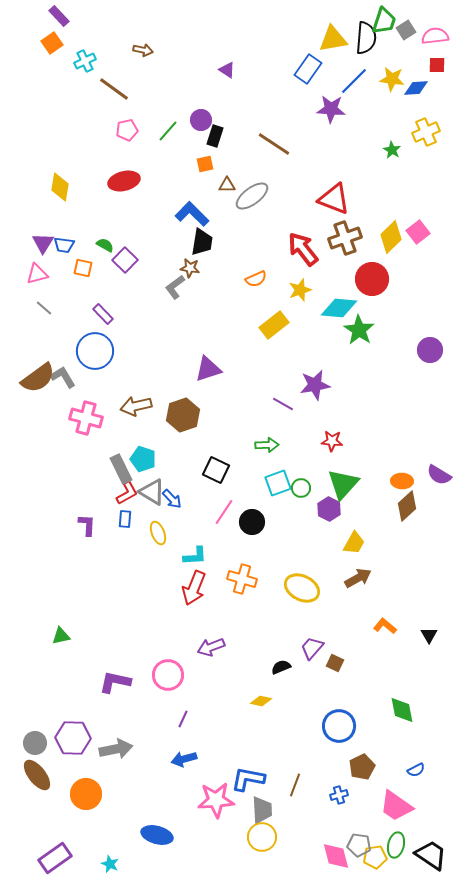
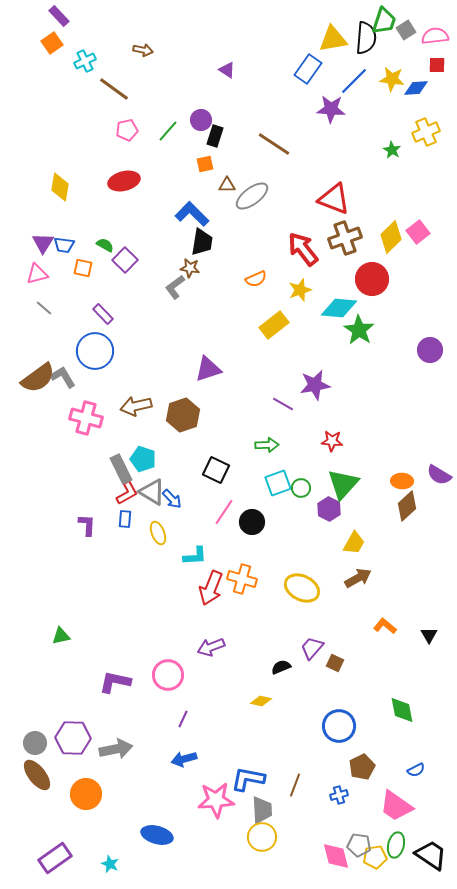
red arrow at (194, 588): moved 17 px right
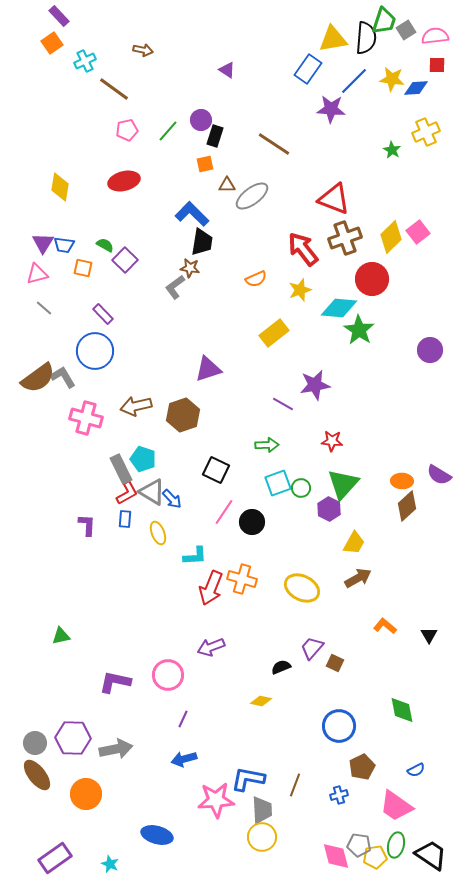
yellow rectangle at (274, 325): moved 8 px down
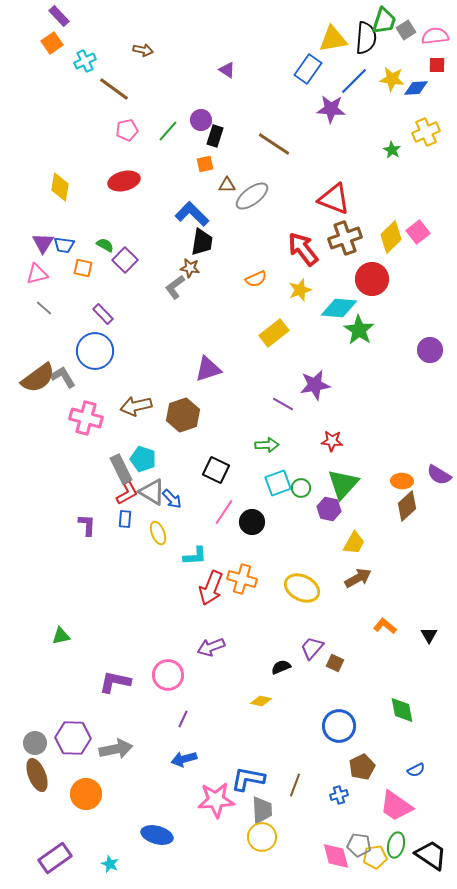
purple hexagon at (329, 509): rotated 15 degrees counterclockwise
brown ellipse at (37, 775): rotated 16 degrees clockwise
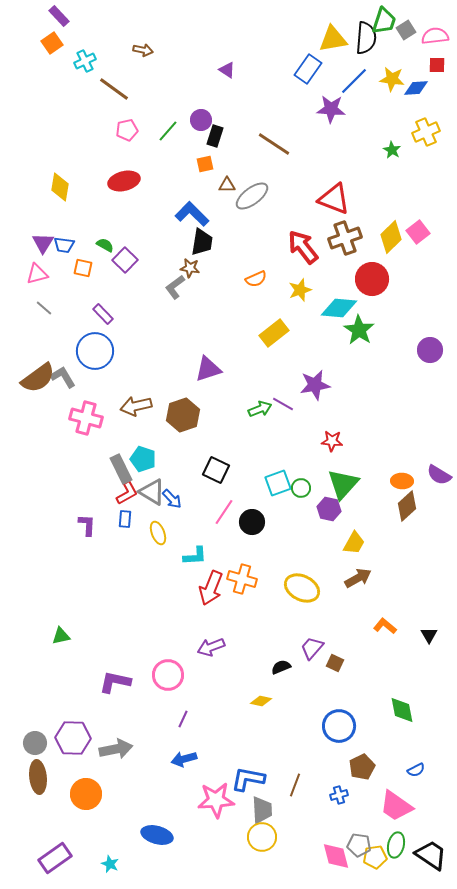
red arrow at (303, 249): moved 2 px up
green arrow at (267, 445): moved 7 px left, 36 px up; rotated 20 degrees counterclockwise
brown ellipse at (37, 775): moved 1 px right, 2 px down; rotated 16 degrees clockwise
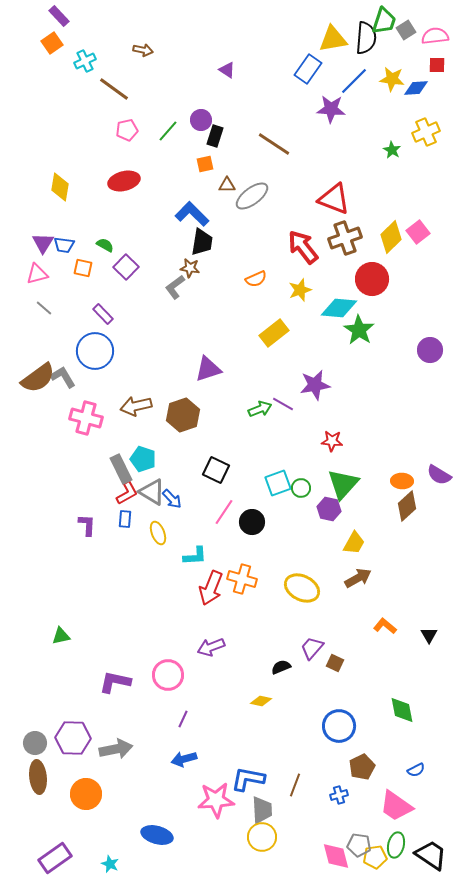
purple square at (125, 260): moved 1 px right, 7 px down
